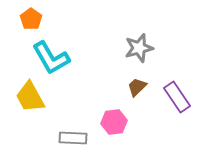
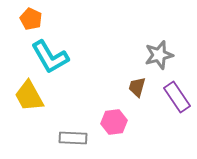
orange pentagon: rotated 10 degrees counterclockwise
gray star: moved 20 px right, 7 px down
cyan L-shape: moved 1 px left, 1 px up
brown trapezoid: rotated 30 degrees counterclockwise
yellow trapezoid: moved 1 px left, 1 px up
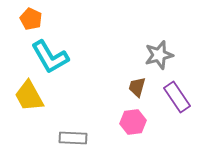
pink hexagon: moved 19 px right
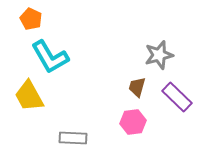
purple rectangle: rotated 12 degrees counterclockwise
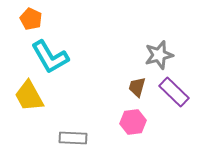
purple rectangle: moved 3 px left, 5 px up
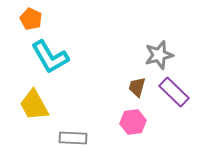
yellow trapezoid: moved 5 px right, 9 px down
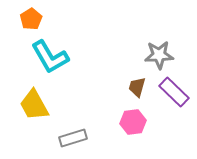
orange pentagon: rotated 15 degrees clockwise
gray star: rotated 12 degrees clockwise
gray rectangle: rotated 20 degrees counterclockwise
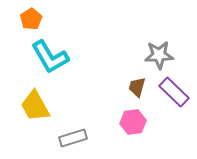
yellow trapezoid: moved 1 px right, 1 px down
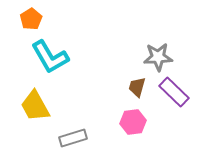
gray star: moved 1 px left, 2 px down
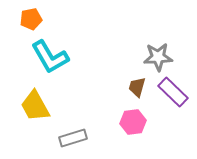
orange pentagon: rotated 20 degrees clockwise
purple rectangle: moved 1 px left
